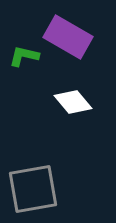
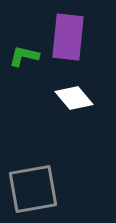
purple rectangle: rotated 66 degrees clockwise
white diamond: moved 1 px right, 4 px up
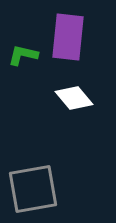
green L-shape: moved 1 px left, 1 px up
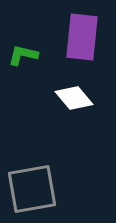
purple rectangle: moved 14 px right
gray square: moved 1 px left
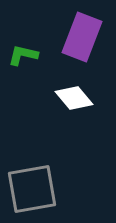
purple rectangle: rotated 15 degrees clockwise
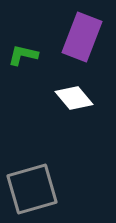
gray square: rotated 6 degrees counterclockwise
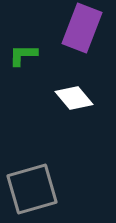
purple rectangle: moved 9 px up
green L-shape: rotated 12 degrees counterclockwise
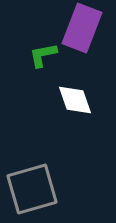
green L-shape: moved 20 px right; rotated 12 degrees counterclockwise
white diamond: moved 1 px right, 2 px down; rotated 21 degrees clockwise
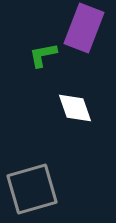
purple rectangle: moved 2 px right
white diamond: moved 8 px down
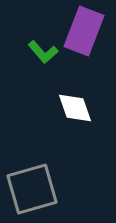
purple rectangle: moved 3 px down
green L-shape: moved 3 px up; rotated 120 degrees counterclockwise
